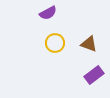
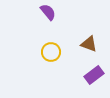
purple semicircle: moved 1 px up; rotated 102 degrees counterclockwise
yellow circle: moved 4 px left, 9 px down
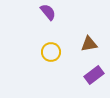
brown triangle: rotated 30 degrees counterclockwise
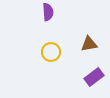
purple semicircle: rotated 36 degrees clockwise
purple rectangle: moved 2 px down
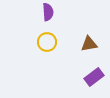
yellow circle: moved 4 px left, 10 px up
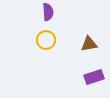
yellow circle: moved 1 px left, 2 px up
purple rectangle: rotated 18 degrees clockwise
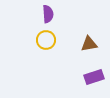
purple semicircle: moved 2 px down
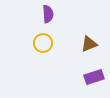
yellow circle: moved 3 px left, 3 px down
brown triangle: rotated 12 degrees counterclockwise
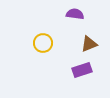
purple semicircle: moved 27 px right; rotated 78 degrees counterclockwise
purple rectangle: moved 12 px left, 7 px up
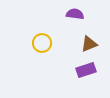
yellow circle: moved 1 px left
purple rectangle: moved 4 px right
